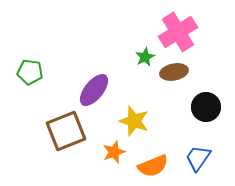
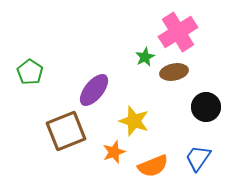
green pentagon: rotated 25 degrees clockwise
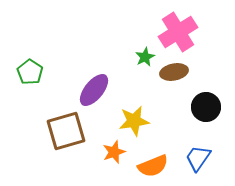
yellow star: rotated 28 degrees counterclockwise
brown square: rotated 6 degrees clockwise
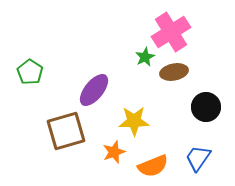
pink cross: moved 7 px left
yellow star: rotated 8 degrees clockwise
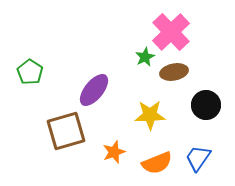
pink cross: rotated 12 degrees counterclockwise
black circle: moved 2 px up
yellow star: moved 16 px right, 6 px up
orange semicircle: moved 4 px right, 3 px up
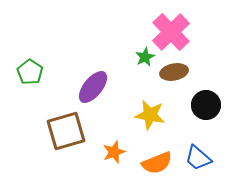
purple ellipse: moved 1 px left, 3 px up
yellow star: rotated 12 degrees clockwise
blue trapezoid: rotated 84 degrees counterclockwise
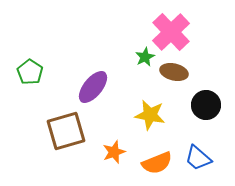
brown ellipse: rotated 24 degrees clockwise
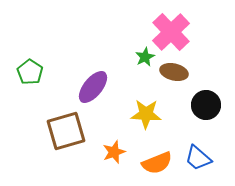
yellow star: moved 4 px left, 1 px up; rotated 8 degrees counterclockwise
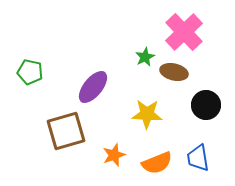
pink cross: moved 13 px right
green pentagon: rotated 20 degrees counterclockwise
yellow star: moved 1 px right
orange star: moved 3 px down
blue trapezoid: rotated 40 degrees clockwise
